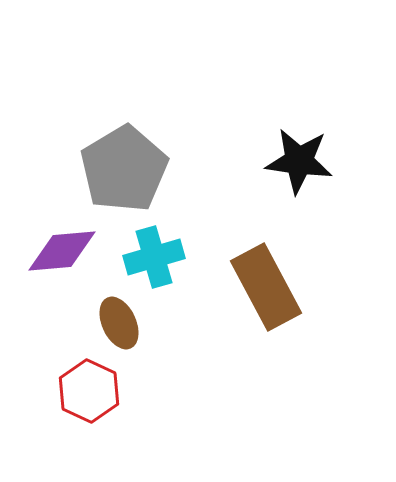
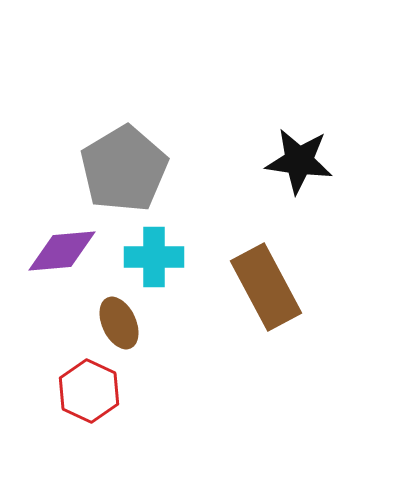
cyan cross: rotated 16 degrees clockwise
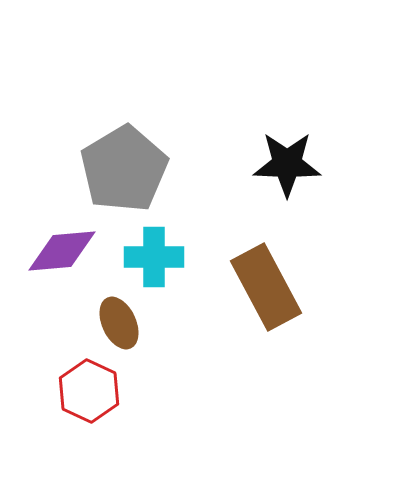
black star: moved 12 px left, 3 px down; rotated 6 degrees counterclockwise
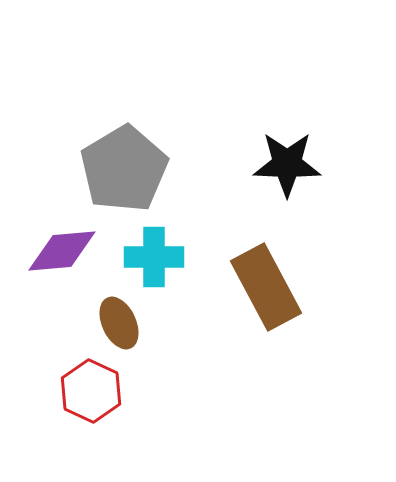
red hexagon: moved 2 px right
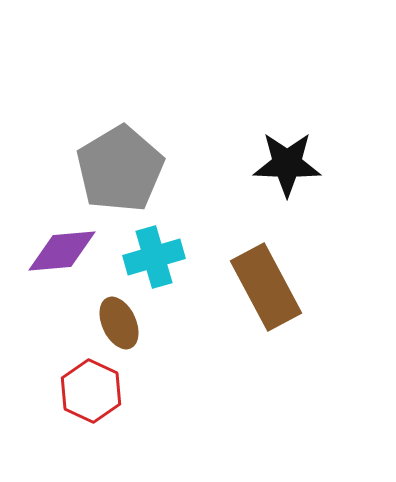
gray pentagon: moved 4 px left
cyan cross: rotated 16 degrees counterclockwise
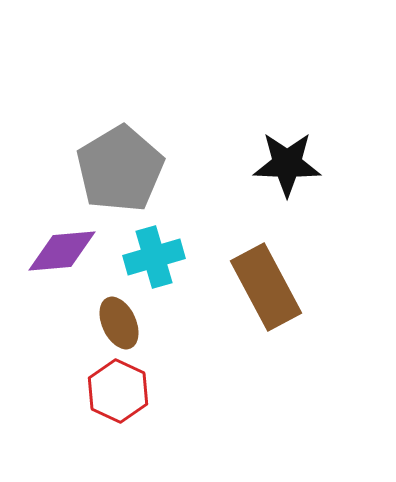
red hexagon: moved 27 px right
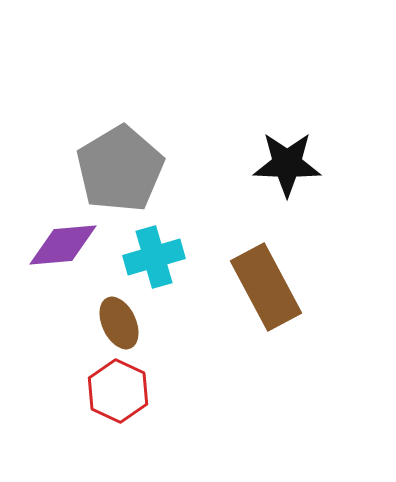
purple diamond: moved 1 px right, 6 px up
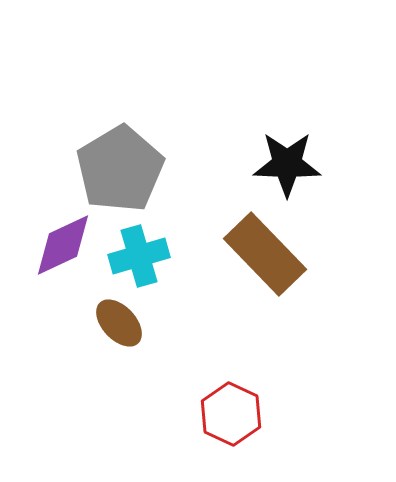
purple diamond: rotated 20 degrees counterclockwise
cyan cross: moved 15 px left, 1 px up
brown rectangle: moved 1 px left, 33 px up; rotated 16 degrees counterclockwise
brown ellipse: rotated 18 degrees counterclockwise
red hexagon: moved 113 px right, 23 px down
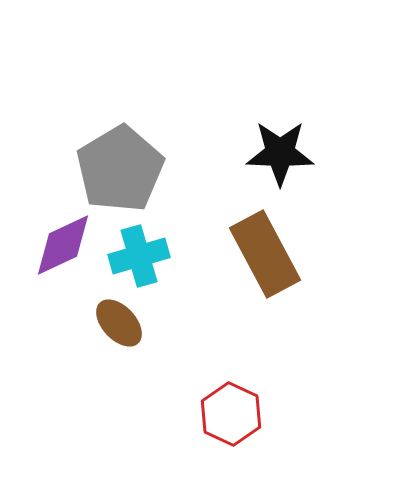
black star: moved 7 px left, 11 px up
brown rectangle: rotated 16 degrees clockwise
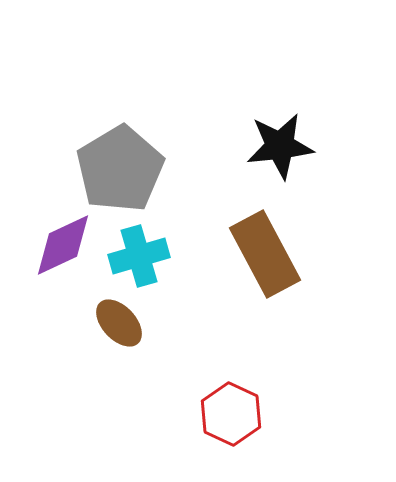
black star: moved 7 px up; rotated 8 degrees counterclockwise
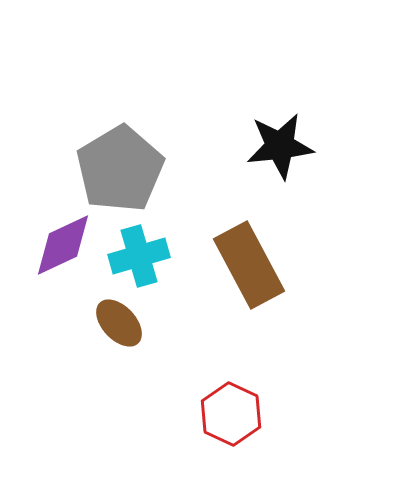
brown rectangle: moved 16 px left, 11 px down
